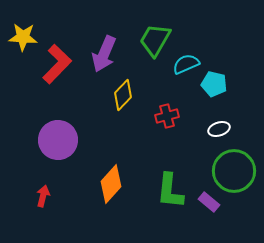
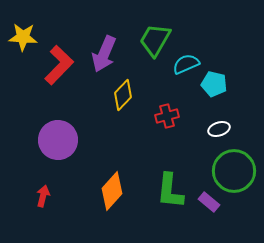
red L-shape: moved 2 px right, 1 px down
orange diamond: moved 1 px right, 7 px down
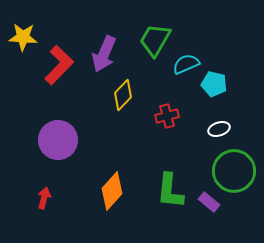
red arrow: moved 1 px right, 2 px down
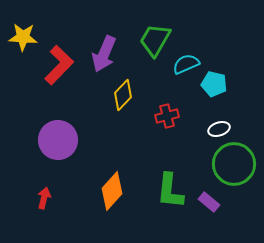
green circle: moved 7 px up
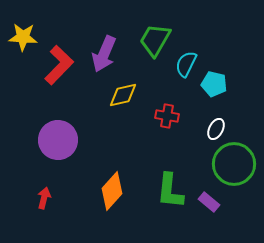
cyan semicircle: rotated 40 degrees counterclockwise
yellow diamond: rotated 32 degrees clockwise
red cross: rotated 25 degrees clockwise
white ellipse: moved 3 px left; rotated 45 degrees counterclockwise
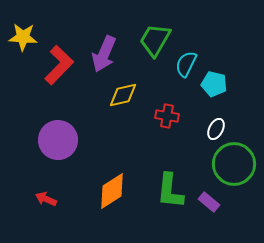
orange diamond: rotated 15 degrees clockwise
red arrow: moved 2 px right, 1 px down; rotated 80 degrees counterclockwise
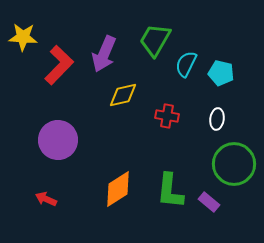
cyan pentagon: moved 7 px right, 11 px up
white ellipse: moved 1 px right, 10 px up; rotated 20 degrees counterclockwise
orange diamond: moved 6 px right, 2 px up
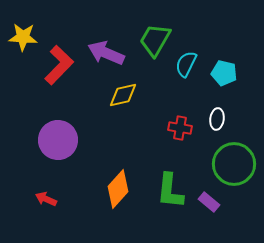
purple arrow: moved 2 px right, 1 px up; rotated 90 degrees clockwise
cyan pentagon: moved 3 px right
red cross: moved 13 px right, 12 px down
orange diamond: rotated 15 degrees counterclockwise
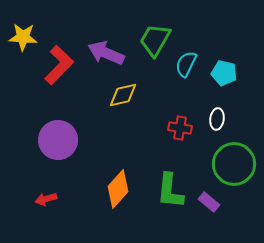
red arrow: rotated 40 degrees counterclockwise
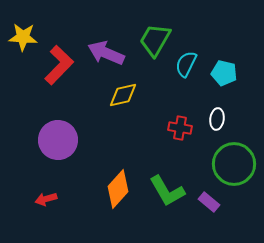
green L-shape: moved 3 px left; rotated 36 degrees counterclockwise
